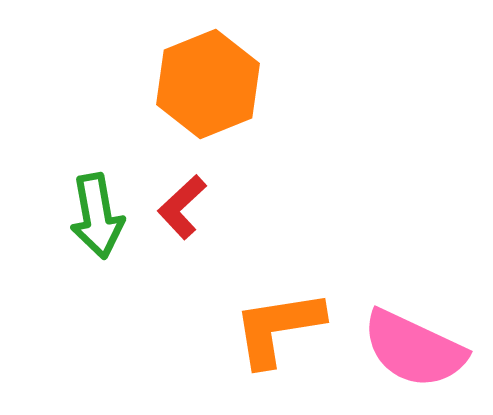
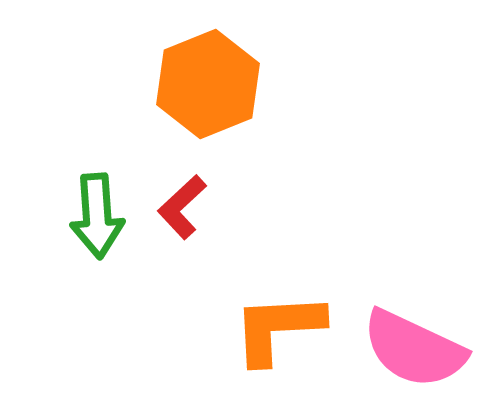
green arrow: rotated 6 degrees clockwise
orange L-shape: rotated 6 degrees clockwise
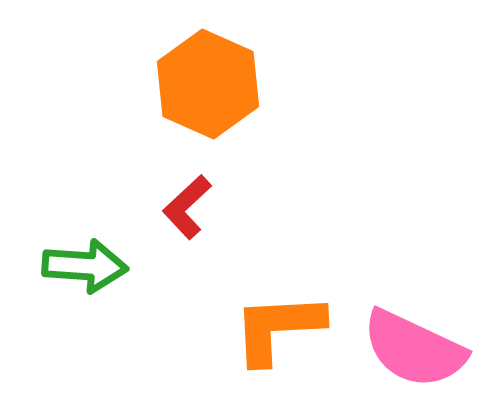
orange hexagon: rotated 14 degrees counterclockwise
red L-shape: moved 5 px right
green arrow: moved 12 px left, 50 px down; rotated 82 degrees counterclockwise
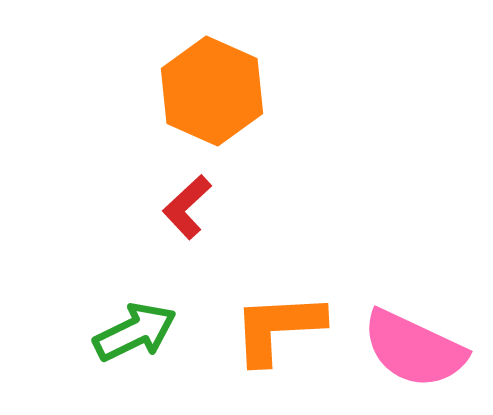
orange hexagon: moved 4 px right, 7 px down
green arrow: moved 50 px right, 66 px down; rotated 30 degrees counterclockwise
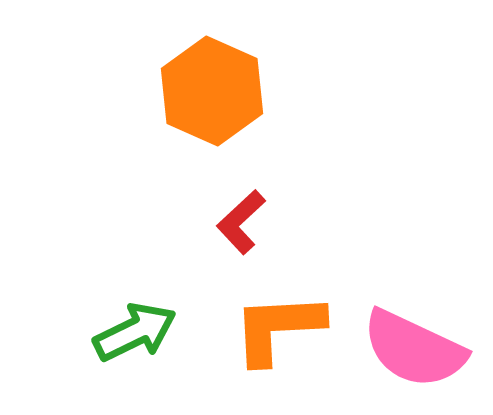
red L-shape: moved 54 px right, 15 px down
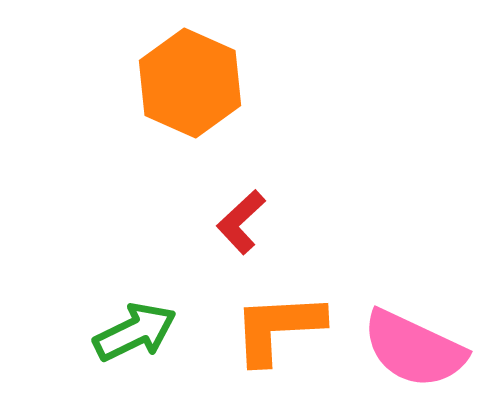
orange hexagon: moved 22 px left, 8 px up
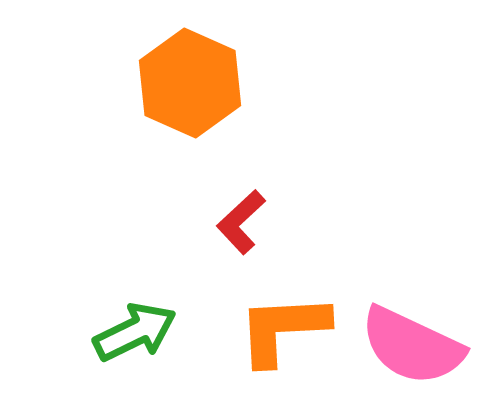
orange L-shape: moved 5 px right, 1 px down
pink semicircle: moved 2 px left, 3 px up
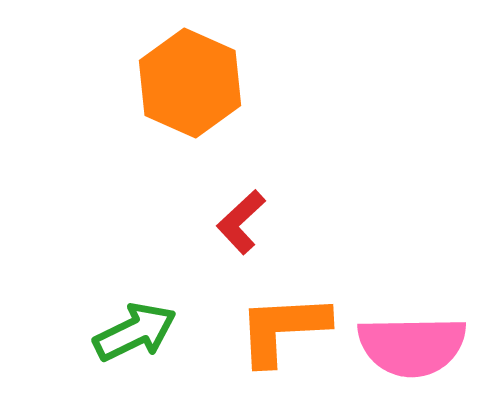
pink semicircle: rotated 26 degrees counterclockwise
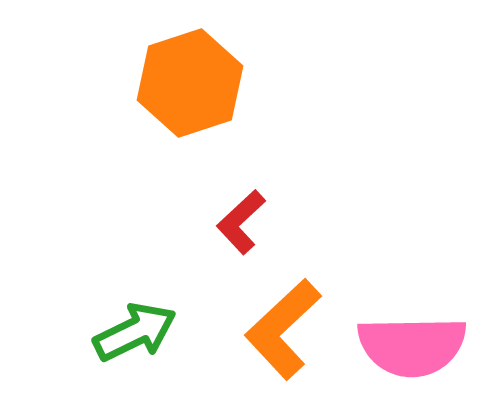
orange hexagon: rotated 18 degrees clockwise
orange L-shape: rotated 40 degrees counterclockwise
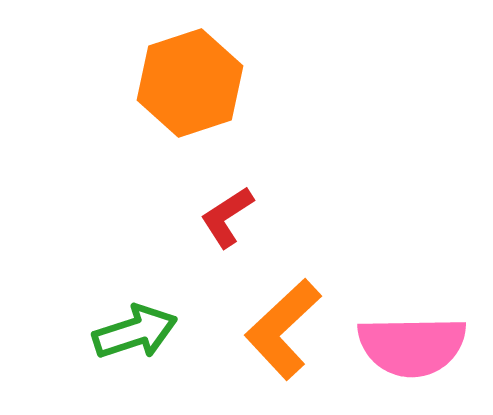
red L-shape: moved 14 px left, 5 px up; rotated 10 degrees clockwise
green arrow: rotated 8 degrees clockwise
